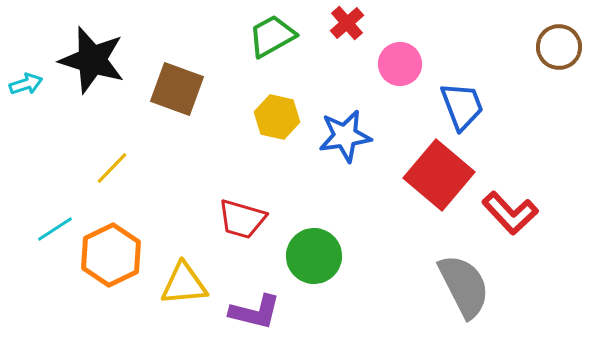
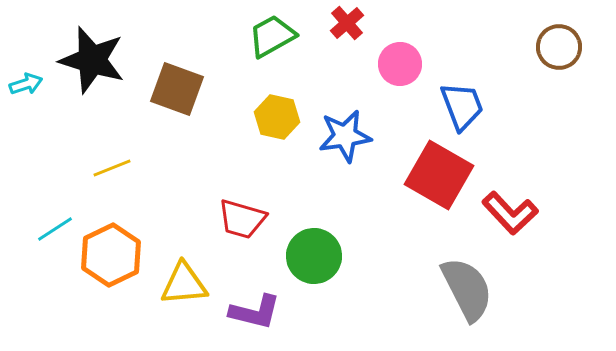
yellow line: rotated 24 degrees clockwise
red square: rotated 10 degrees counterclockwise
gray semicircle: moved 3 px right, 3 px down
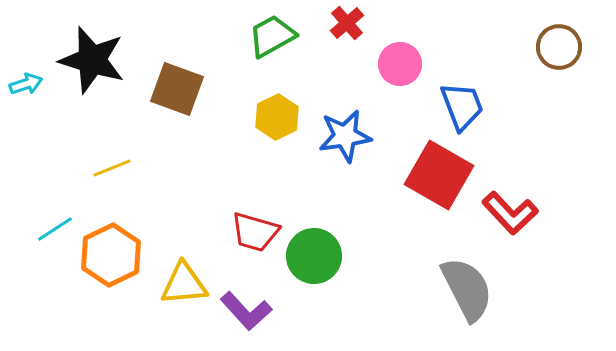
yellow hexagon: rotated 21 degrees clockwise
red trapezoid: moved 13 px right, 13 px down
purple L-shape: moved 9 px left, 1 px up; rotated 34 degrees clockwise
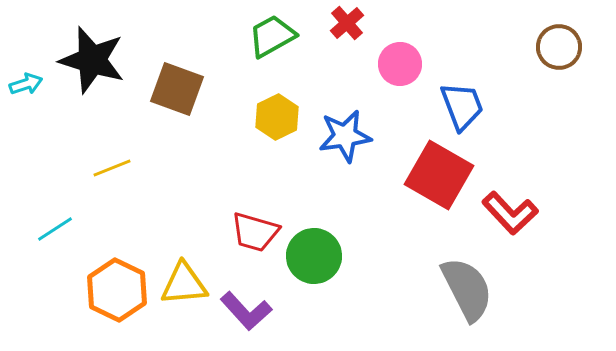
orange hexagon: moved 6 px right, 35 px down; rotated 8 degrees counterclockwise
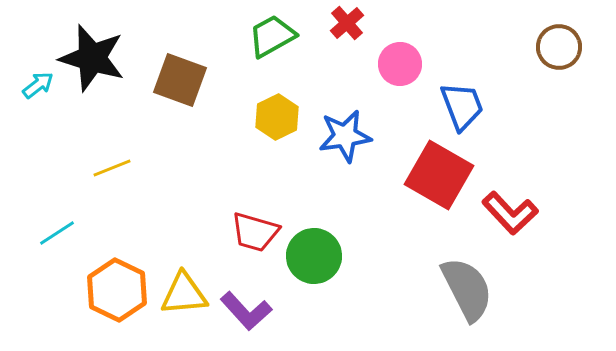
black star: moved 2 px up
cyan arrow: moved 12 px right, 1 px down; rotated 20 degrees counterclockwise
brown square: moved 3 px right, 9 px up
cyan line: moved 2 px right, 4 px down
yellow triangle: moved 10 px down
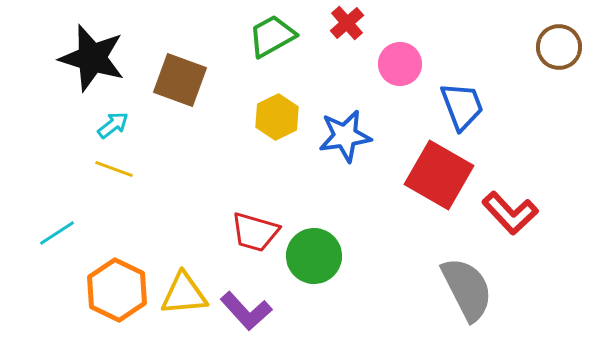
cyan arrow: moved 75 px right, 40 px down
yellow line: moved 2 px right, 1 px down; rotated 42 degrees clockwise
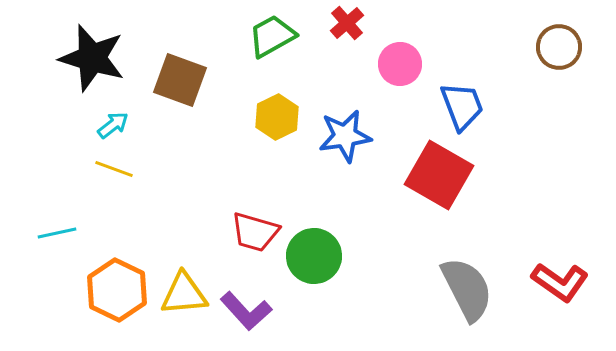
red L-shape: moved 50 px right, 69 px down; rotated 12 degrees counterclockwise
cyan line: rotated 21 degrees clockwise
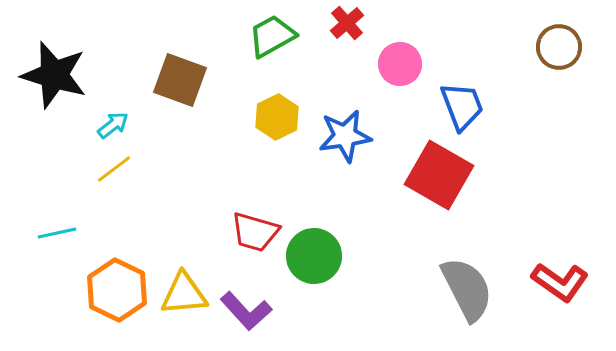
black star: moved 38 px left, 17 px down
yellow line: rotated 57 degrees counterclockwise
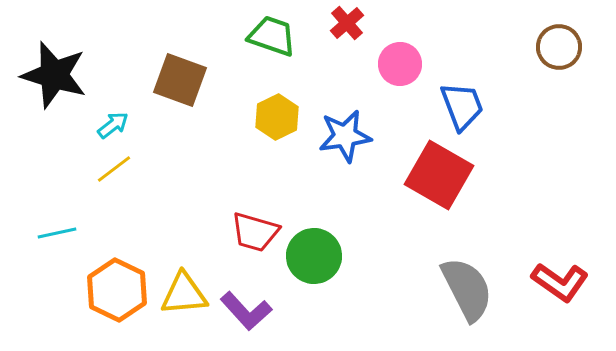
green trapezoid: rotated 48 degrees clockwise
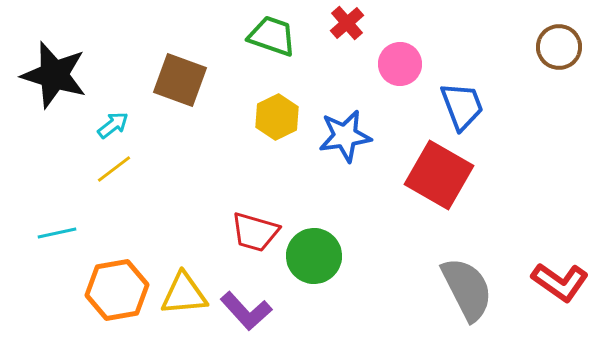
orange hexagon: rotated 24 degrees clockwise
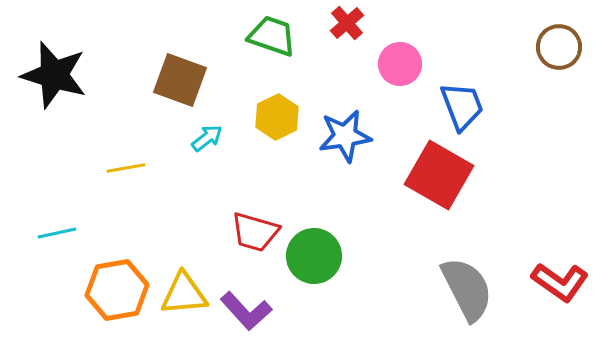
cyan arrow: moved 94 px right, 13 px down
yellow line: moved 12 px right, 1 px up; rotated 27 degrees clockwise
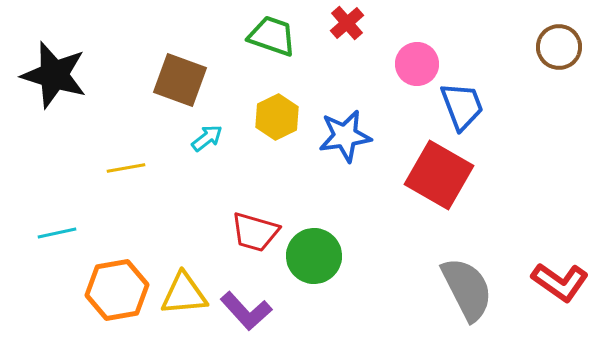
pink circle: moved 17 px right
